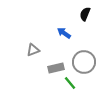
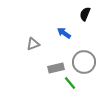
gray triangle: moved 6 px up
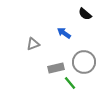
black semicircle: rotated 72 degrees counterclockwise
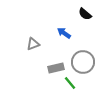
gray circle: moved 1 px left
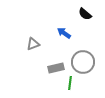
green line: rotated 48 degrees clockwise
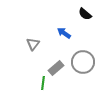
gray triangle: rotated 32 degrees counterclockwise
gray rectangle: rotated 28 degrees counterclockwise
green line: moved 27 px left
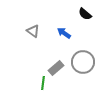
gray triangle: moved 13 px up; rotated 32 degrees counterclockwise
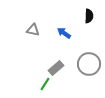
black semicircle: moved 4 px right, 2 px down; rotated 128 degrees counterclockwise
gray triangle: moved 1 px up; rotated 24 degrees counterclockwise
gray circle: moved 6 px right, 2 px down
green line: moved 2 px right, 1 px down; rotated 24 degrees clockwise
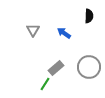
gray triangle: rotated 48 degrees clockwise
gray circle: moved 3 px down
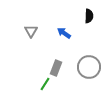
gray triangle: moved 2 px left, 1 px down
gray rectangle: rotated 28 degrees counterclockwise
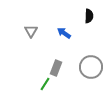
gray circle: moved 2 px right
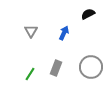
black semicircle: moved 1 px left, 2 px up; rotated 120 degrees counterclockwise
blue arrow: rotated 80 degrees clockwise
green line: moved 15 px left, 10 px up
